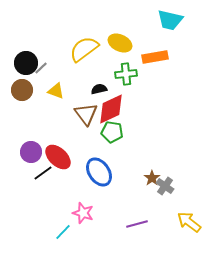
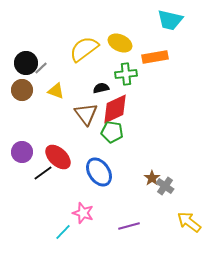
black semicircle: moved 2 px right, 1 px up
red diamond: moved 4 px right
purple circle: moved 9 px left
purple line: moved 8 px left, 2 px down
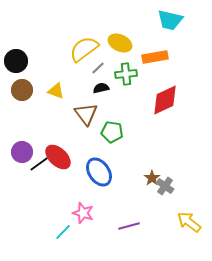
black circle: moved 10 px left, 2 px up
gray line: moved 57 px right
red diamond: moved 50 px right, 9 px up
black line: moved 4 px left, 9 px up
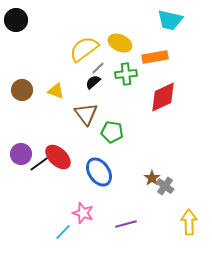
black circle: moved 41 px up
black semicircle: moved 8 px left, 6 px up; rotated 28 degrees counterclockwise
red diamond: moved 2 px left, 3 px up
purple circle: moved 1 px left, 2 px down
yellow arrow: rotated 50 degrees clockwise
purple line: moved 3 px left, 2 px up
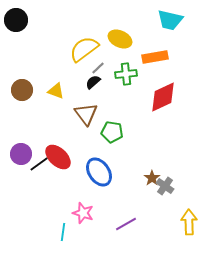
yellow ellipse: moved 4 px up
purple line: rotated 15 degrees counterclockwise
cyan line: rotated 36 degrees counterclockwise
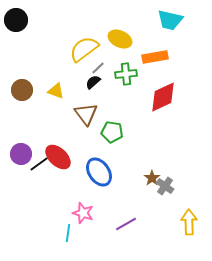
cyan line: moved 5 px right, 1 px down
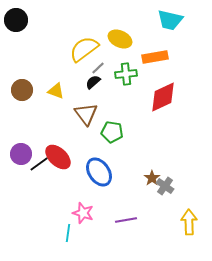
purple line: moved 4 px up; rotated 20 degrees clockwise
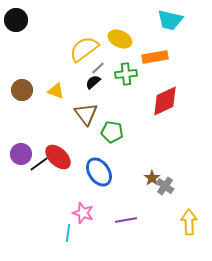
red diamond: moved 2 px right, 4 px down
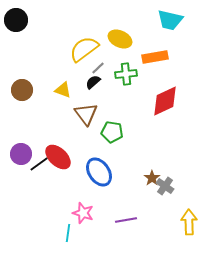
yellow triangle: moved 7 px right, 1 px up
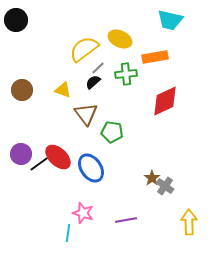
blue ellipse: moved 8 px left, 4 px up
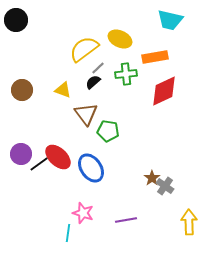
red diamond: moved 1 px left, 10 px up
green pentagon: moved 4 px left, 1 px up
